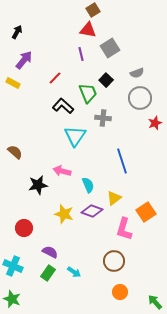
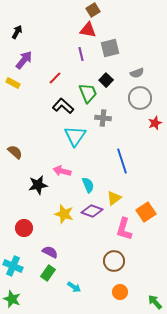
gray square: rotated 18 degrees clockwise
cyan arrow: moved 15 px down
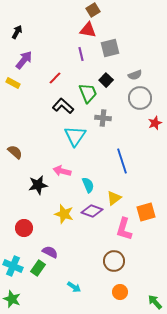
gray semicircle: moved 2 px left, 2 px down
orange square: rotated 18 degrees clockwise
green rectangle: moved 10 px left, 5 px up
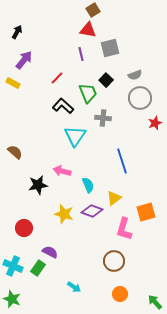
red line: moved 2 px right
orange circle: moved 2 px down
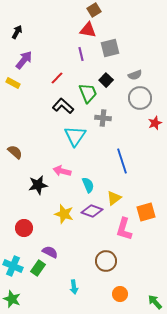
brown square: moved 1 px right
brown circle: moved 8 px left
cyan arrow: rotated 48 degrees clockwise
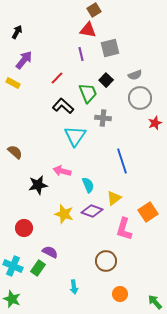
orange square: moved 2 px right; rotated 18 degrees counterclockwise
